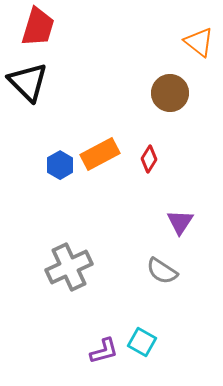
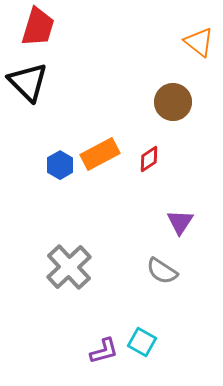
brown circle: moved 3 px right, 9 px down
red diamond: rotated 24 degrees clockwise
gray cross: rotated 18 degrees counterclockwise
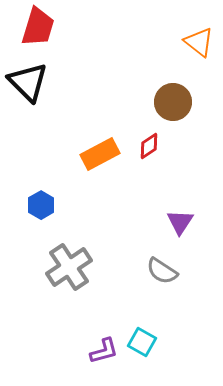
red diamond: moved 13 px up
blue hexagon: moved 19 px left, 40 px down
gray cross: rotated 9 degrees clockwise
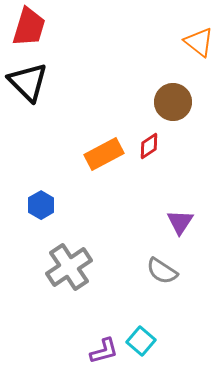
red trapezoid: moved 9 px left
orange rectangle: moved 4 px right
cyan square: moved 1 px left, 1 px up; rotated 12 degrees clockwise
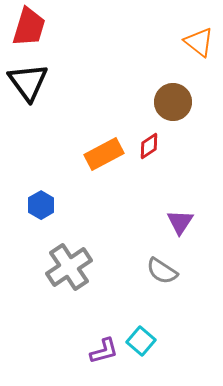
black triangle: rotated 9 degrees clockwise
